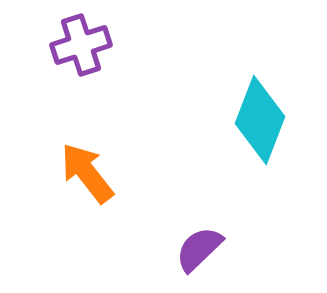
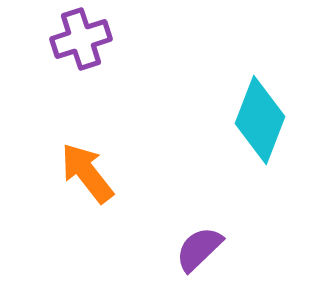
purple cross: moved 6 px up
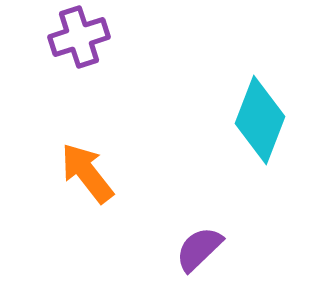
purple cross: moved 2 px left, 2 px up
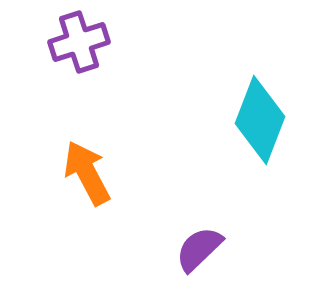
purple cross: moved 5 px down
orange arrow: rotated 10 degrees clockwise
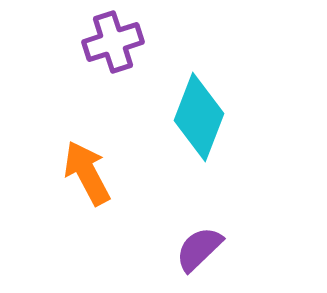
purple cross: moved 34 px right
cyan diamond: moved 61 px left, 3 px up
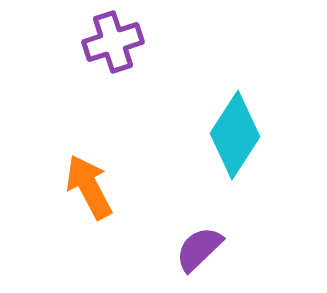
cyan diamond: moved 36 px right, 18 px down; rotated 12 degrees clockwise
orange arrow: moved 2 px right, 14 px down
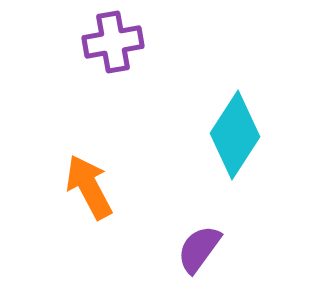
purple cross: rotated 8 degrees clockwise
purple semicircle: rotated 10 degrees counterclockwise
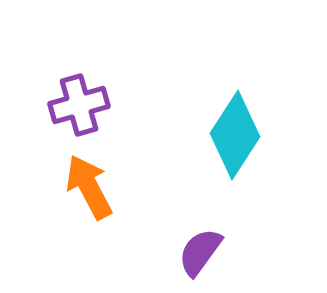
purple cross: moved 34 px left, 63 px down; rotated 6 degrees counterclockwise
purple semicircle: moved 1 px right, 3 px down
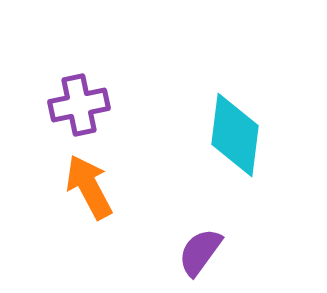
purple cross: rotated 4 degrees clockwise
cyan diamond: rotated 26 degrees counterclockwise
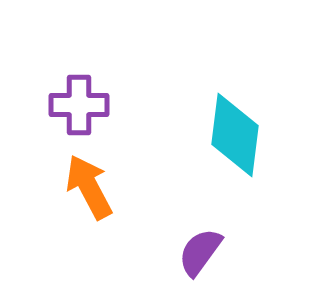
purple cross: rotated 12 degrees clockwise
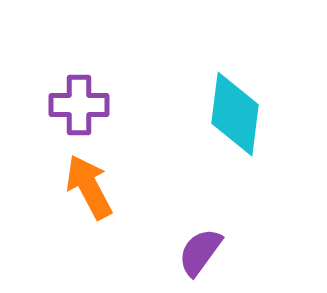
cyan diamond: moved 21 px up
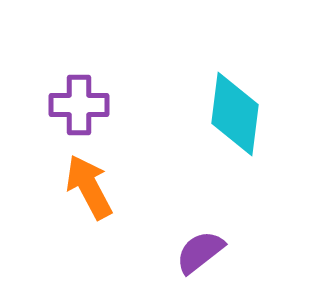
purple semicircle: rotated 16 degrees clockwise
